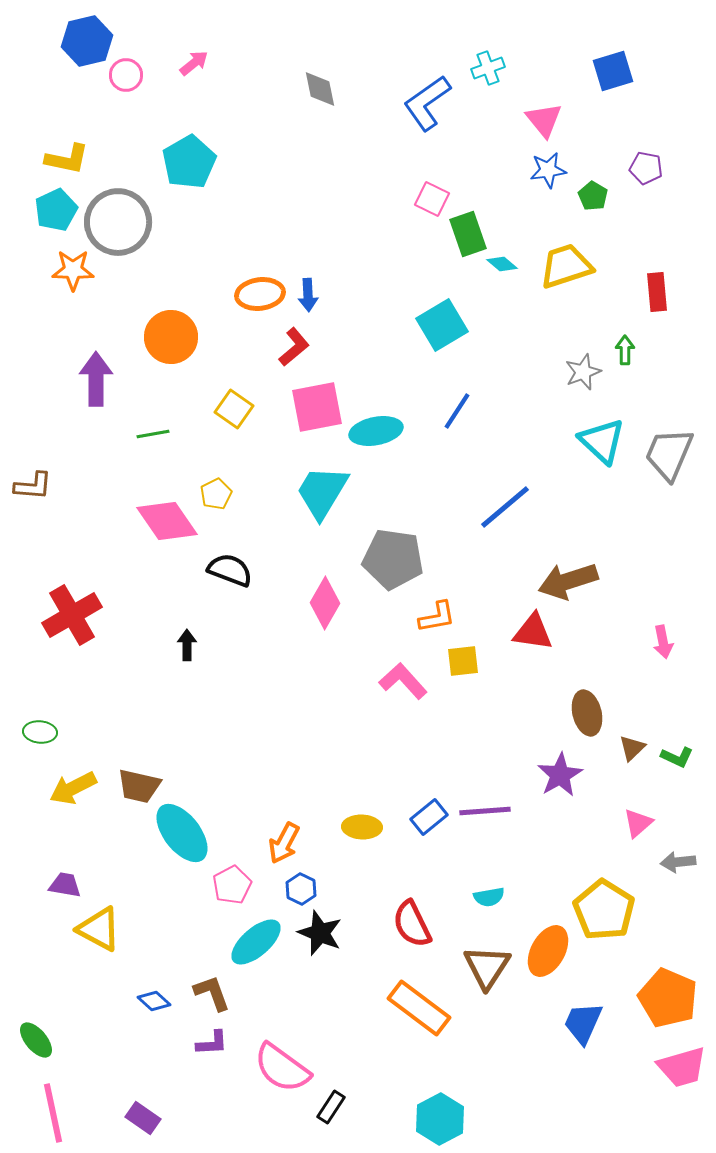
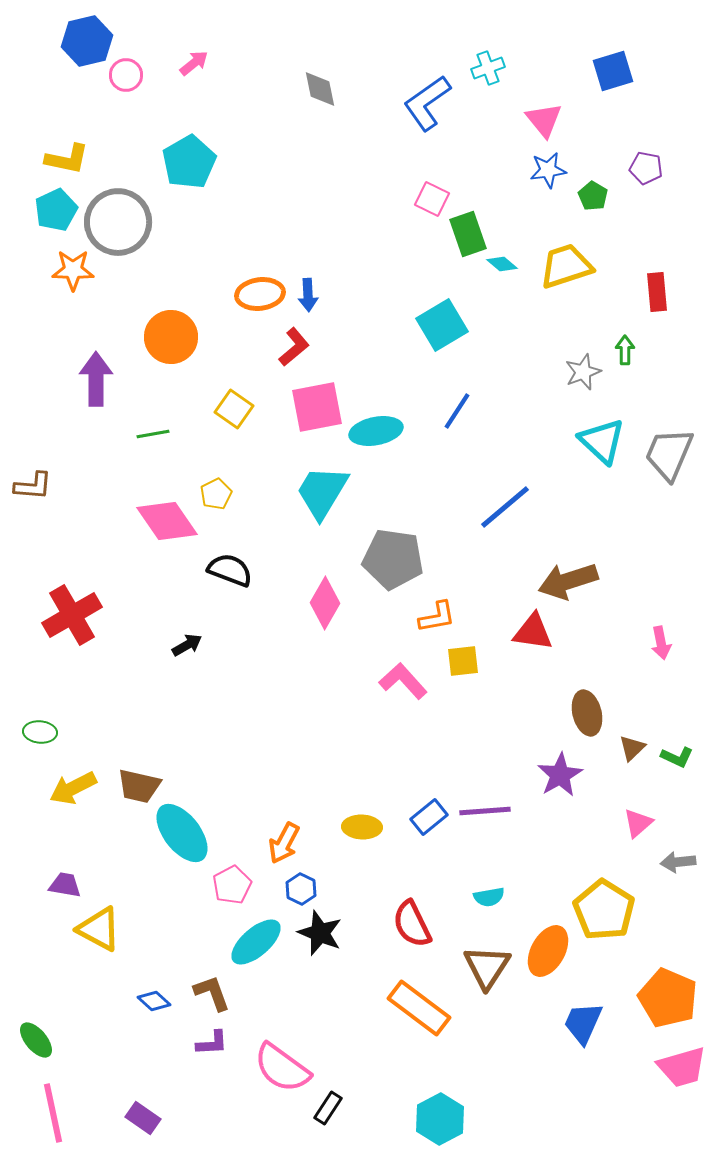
pink arrow at (663, 642): moved 2 px left, 1 px down
black arrow at (187, 645): rotated 60 degrees clockwise
black rectangle at (331, 1107): moved 3 px left, 1 px down
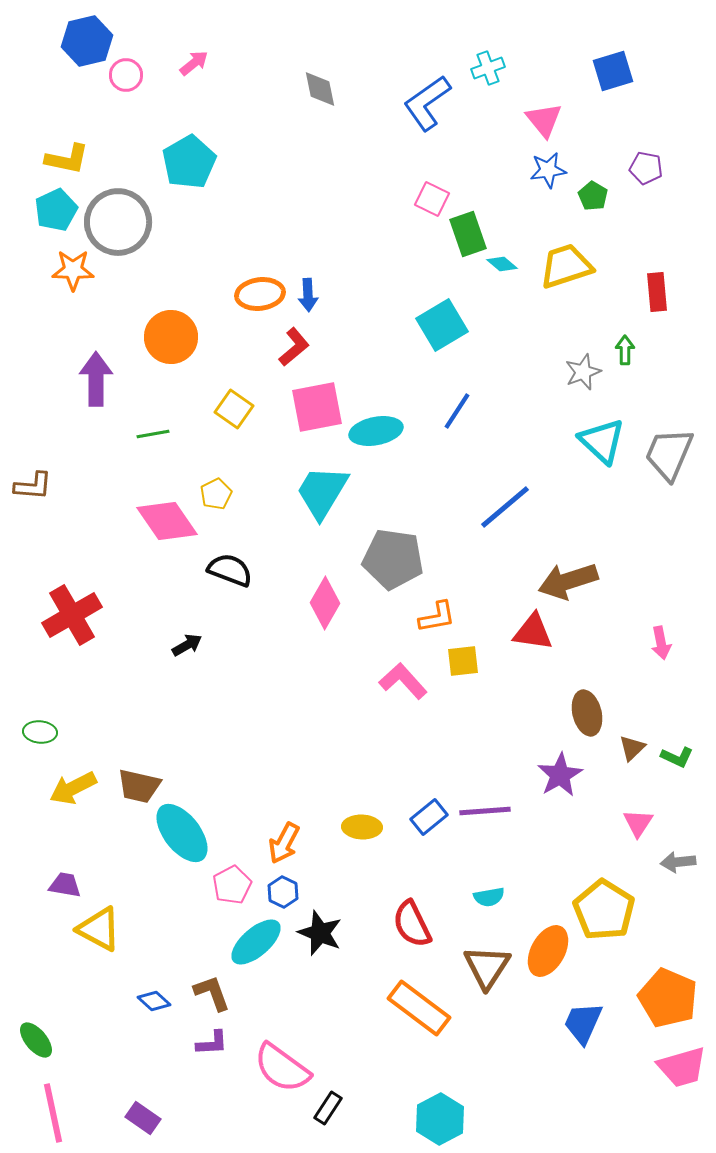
pink triangle at (638, 823): rotated 16 degrees counterclockwise
blue hexagon at (301, 889): moved 18 px left, 3 px down
